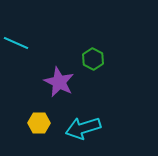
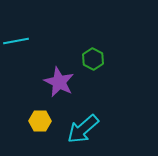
cyan line: moved 2 px up; rotated 35 degrees counterclockwise
yellow hexagon: moved 1 px right, 2 px up
cyan arrow: moved 1 px down; rotated 24 degrees counterclockwise
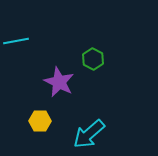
cyan arrow: moved 6 px right, 5 px down
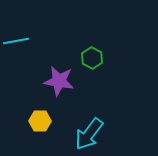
green hexagon: moved 1 px left, 1 px up
purple star: moved 1 px up; rotated 16 degrees counterclockwise
cyan arrow: rotated 12 degrees counterclockwise
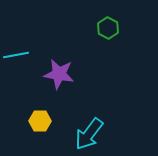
cyan line: moved 14 px down
green hexagon: moved 16 px right, 30 px up
purple star: moved 7 px up
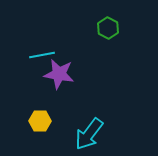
cyan line: moved 26 px right
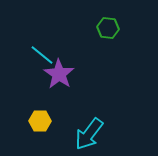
green hexagon: rotated 20 degrees counterclockwise
cyan line: rotated 50 degrees clockwise
purple star: rotated 24 degrees clockwise
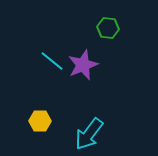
cyan line: moved 10 px right, 6 px down
purple star: moved 24 px right, 9 px up; rotated 16 degrees clockwise
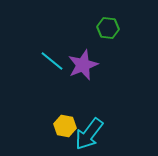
yellow hexagon: moved 25 px right, 5 px down; rotated 10 degrees clockwise
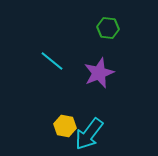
purple star: moved 16 px right, 8 px down
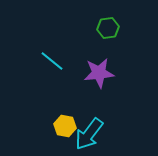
green hexagon: rotated 15 degrees counterclockwise
purple star: rotated 16 degrees clockwise
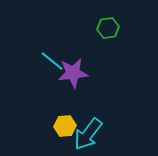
purple star: moved 26 px left
yellow hexagon: rotated 15 degrees counterclockwise
cyan arrow: moved 1 px left
